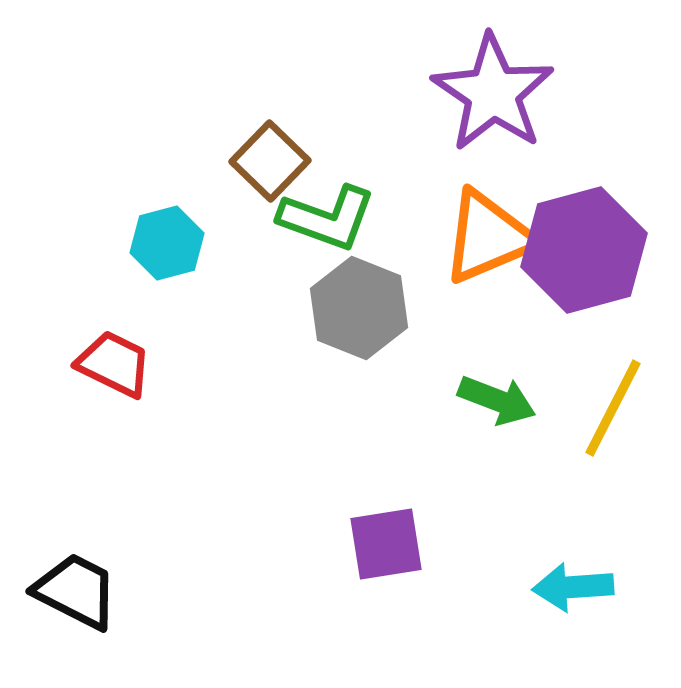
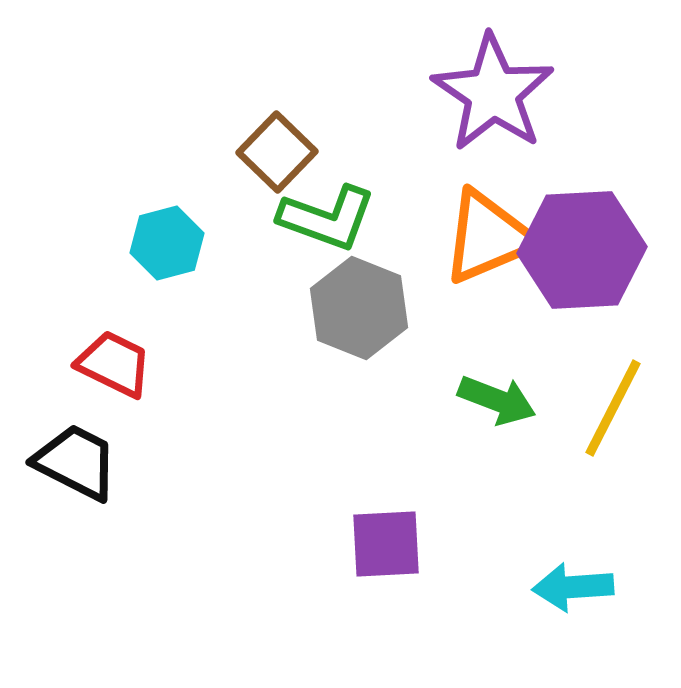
brown square: moved 7 px right, 9 px up
purple hexagon: moved 2 px left; rotated 12 degrees clockwise
purple square: rotated 6 degrees clockwise
black trapezoid: moved 129 px up
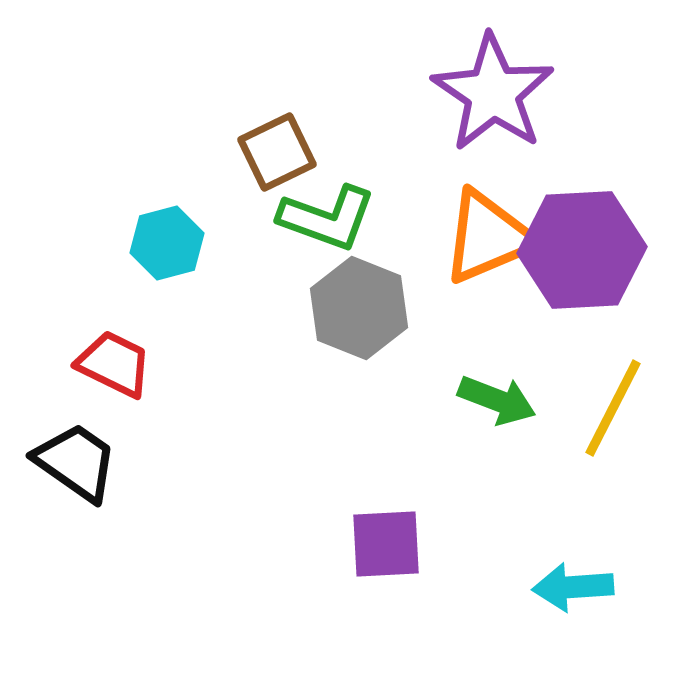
brown square: rotated 20 degrees clockwise
black trapezoid: rotated 8 degrees clockwise
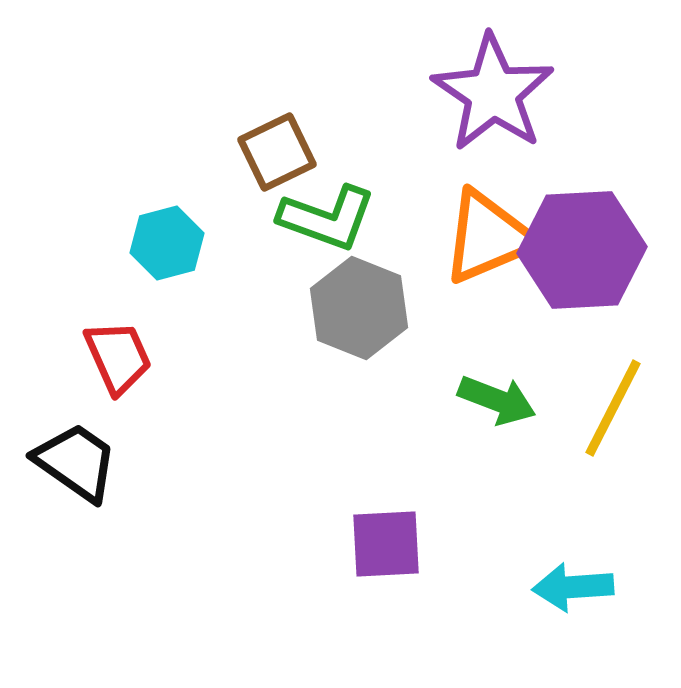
red trapezoid: moved 4 px right, 7 px up; rotated 40 degrees clockwise
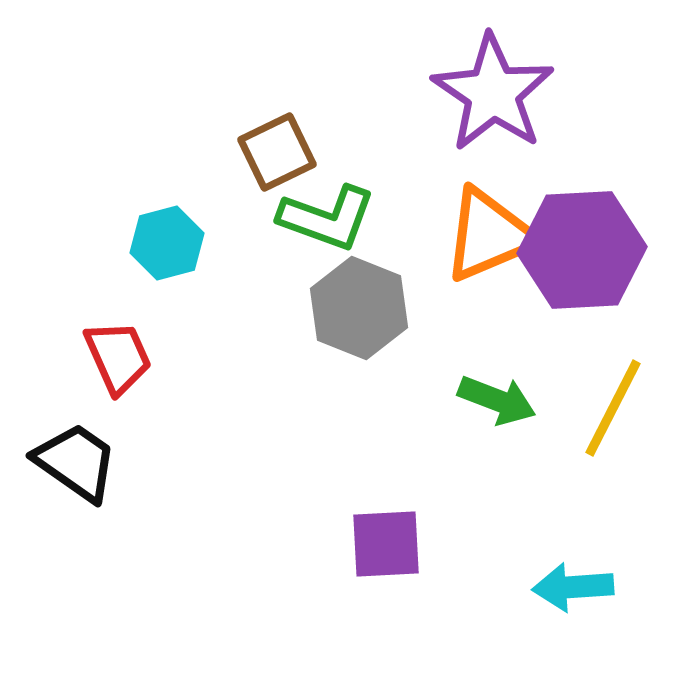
orange triangle: moved 1 px right, 2 px up
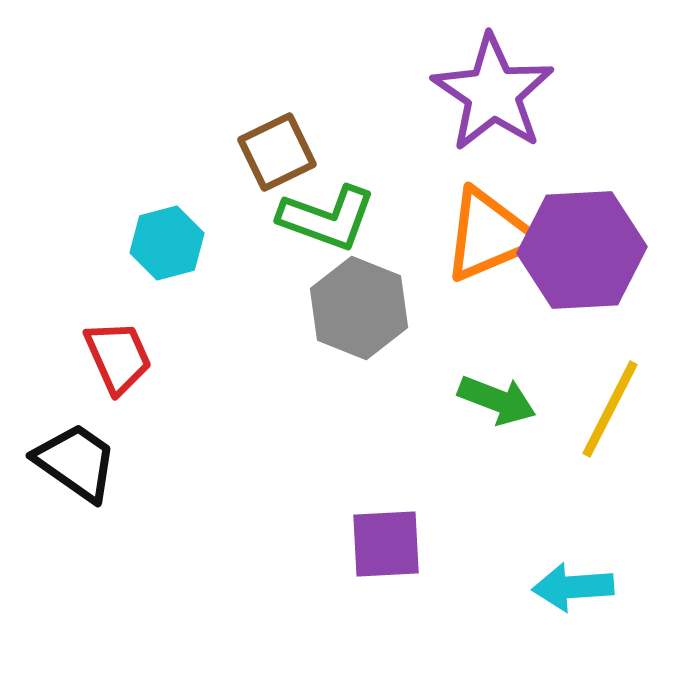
yellow line: moved 3 px left, 1 px down
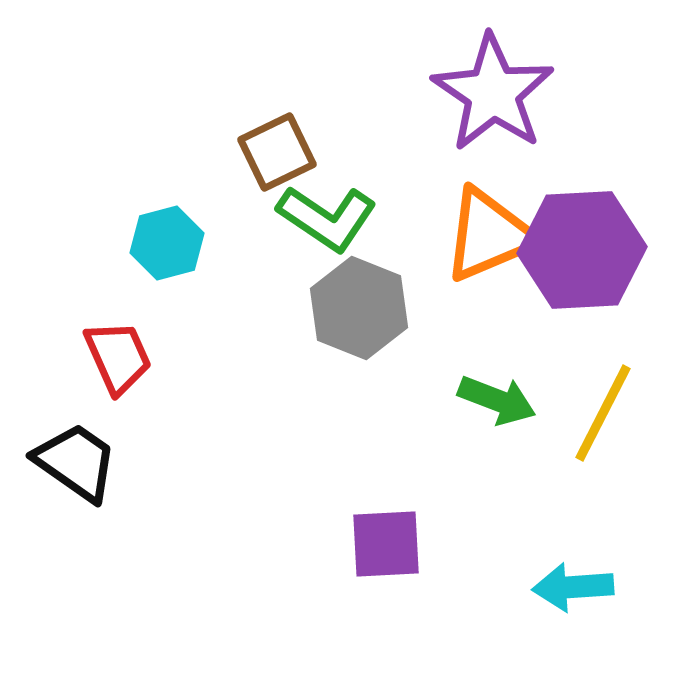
green L-shape: rotated 14 degrees clockwise
yellow line: moved 7 px left, 4 px down
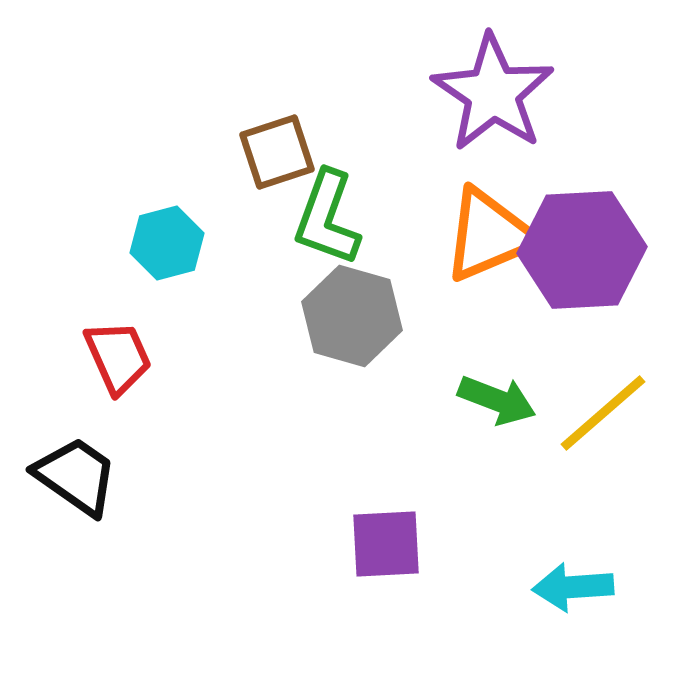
brown square: rotated 8 degrees clockwise
green L-shape: rotated 76 degrees clockwise
gray hexagon: moved 7 px left, 8 px down; rotated 6 degrees counterclockwise
yellow line: rotated 22 degrees clockwise
black trapezoid: moved 14 px down
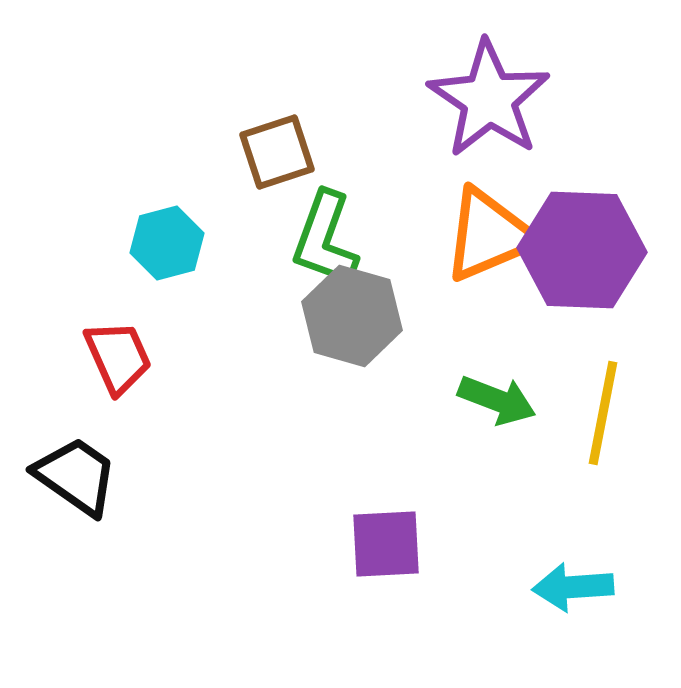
purple star: moved 4 px left, 6 px down
green L-shape: moved 2 px left, 21 px down
purple hexagon: rotated 5 degrees clockwise
yellow line: rotated 38 degrees counterclockwise
